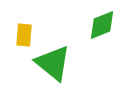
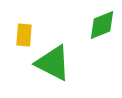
green triangle: rotated 12 degrees counterclockwise
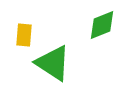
green triangle: rotated 6 degrees clockwise
